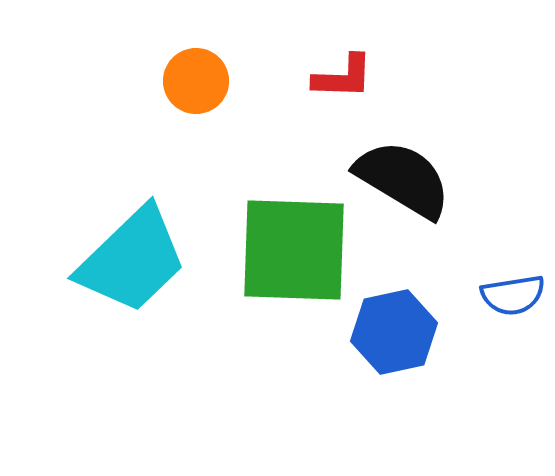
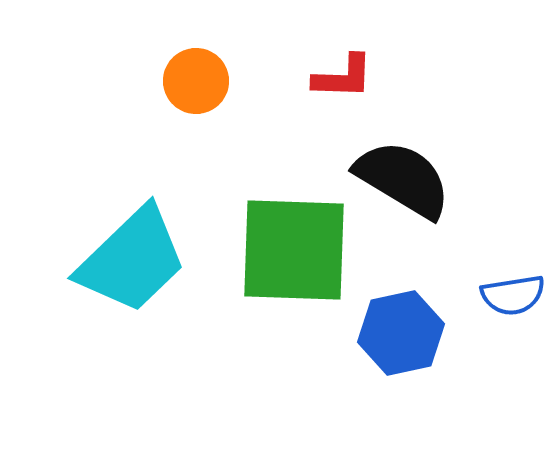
blue hexagon: moved 7 px right, 1 px down
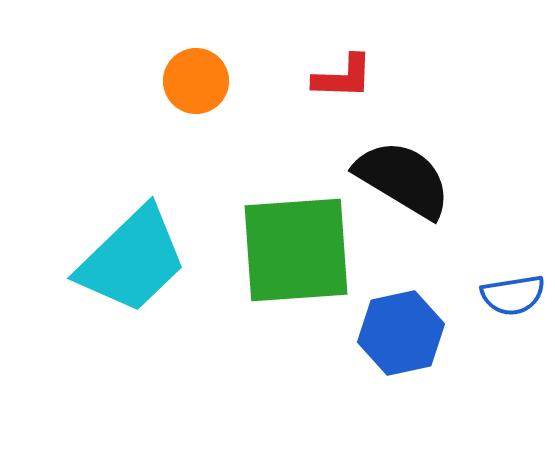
green square: moved 2 px right; rotated 6 degrees counterclockwise
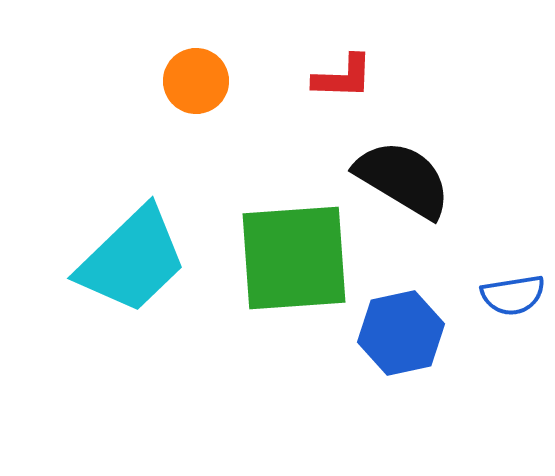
green square: moved 2 px left, 8 px down
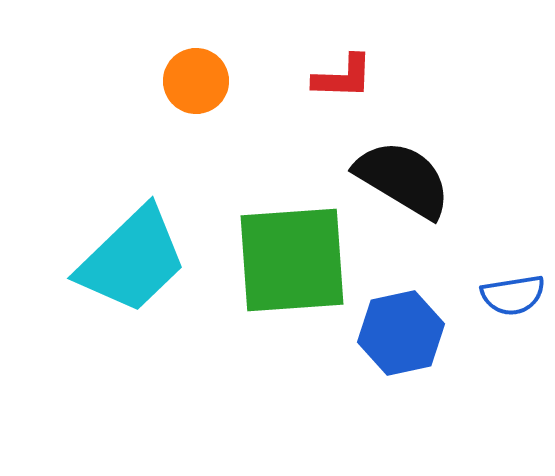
green square: moved 2 px left, 2 px down
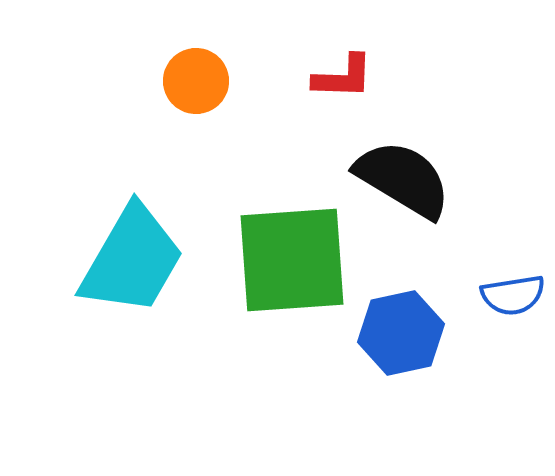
cyan trapezoid: rotated 16 degrees counterclockwise
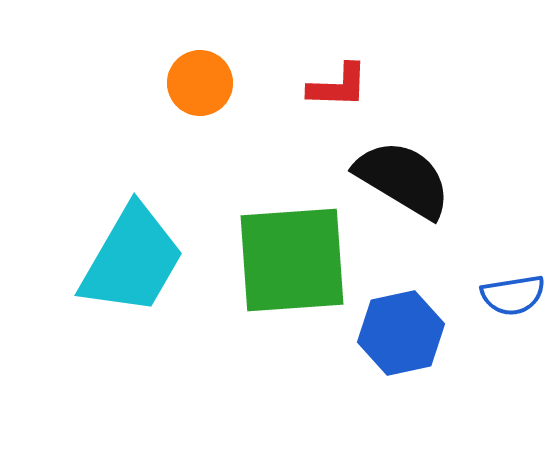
red L-shape: moved 5 px left, 9 px down
orange circle: moved 4 px right, 2 px down
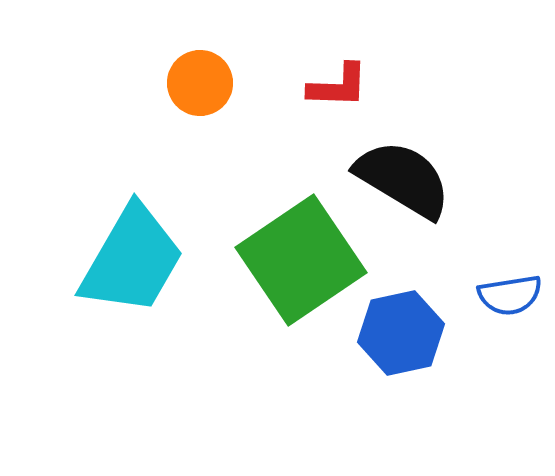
green square: moved 9 px right; rotated 30 degrees counterclockwise
blue semicircle: moved 3 px left
